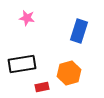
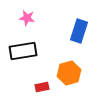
black rectangle: moved 1 px right, 13 px up
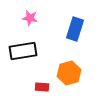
pink star: moved 3 px right
blue rectangle: moved 4 px left, 2 px up
red rectangle: rotated 16 degrees clockwise
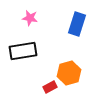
blue rectangle: moved 2 px right, 5 px up
red rectangle: moved 8 px right; rotated 32 degrees counterclockwise
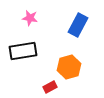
blue rectangle: moved 1 px right, 1 px down; rotated 10 degrees clockwise
orange hexagon: moved 6 px up
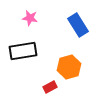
blue rectangle: rotated 60 degrees counterclockwise
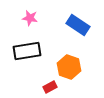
blue rectangle: rotated 25 degrees counterclockwise
black rectangle: moved 4 px right
orange hexagon: rotated 25 degrees counterclockwise
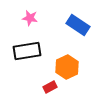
orange hexagon: moved 2 px left; rotated 15 degrees clockwise
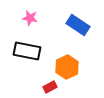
black rectangle: rotated 20 degrees clockwise
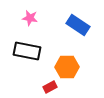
orange hexagon: rotated 25 degrees clockwise
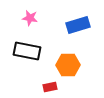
blue rectangle: rotated 50 degrees counterclockwise
orange hexagon: moved 1 px right, 2 px up
red rectangle: rotated 16 degrees clockwise
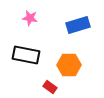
black rectangle: moved 1 px left, 4 px down
orange hexagon: moved 1 px right
red rectangle: rotated 48 degrees clockwise
